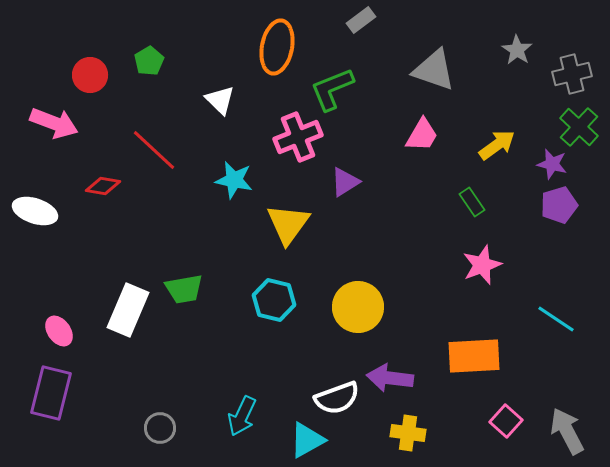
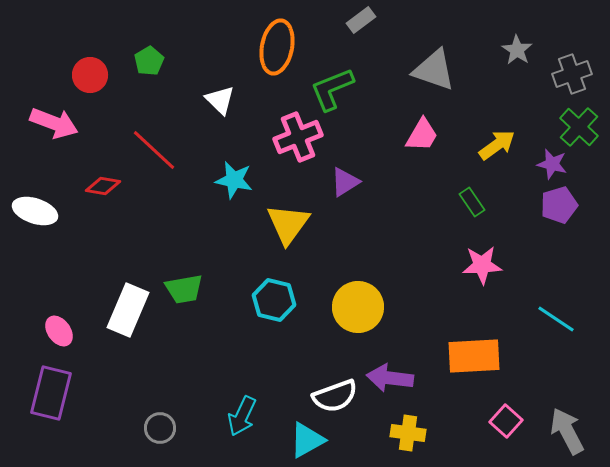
gray cross: rotated 6 degrees counterclockwise
pink star: rotated 18 degrees clockwise
white semicircle: moved 2 px left, 2 px up
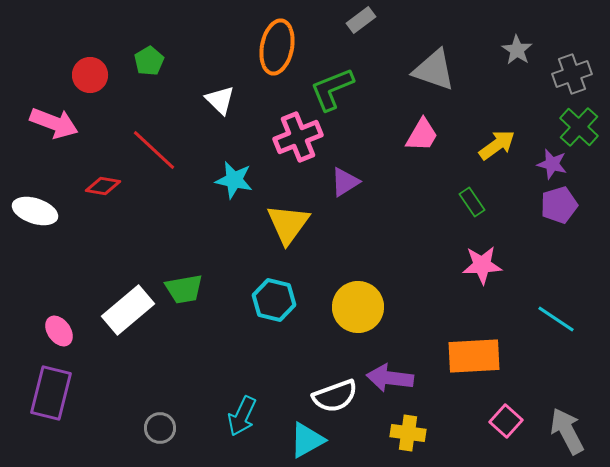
white rectangle: rotated 27 degrees clockwise
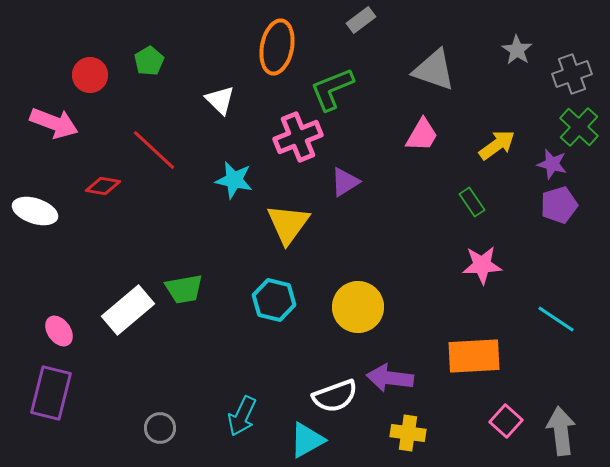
gray arrow: moved 6 px left; rotated 21 degrees clockwise
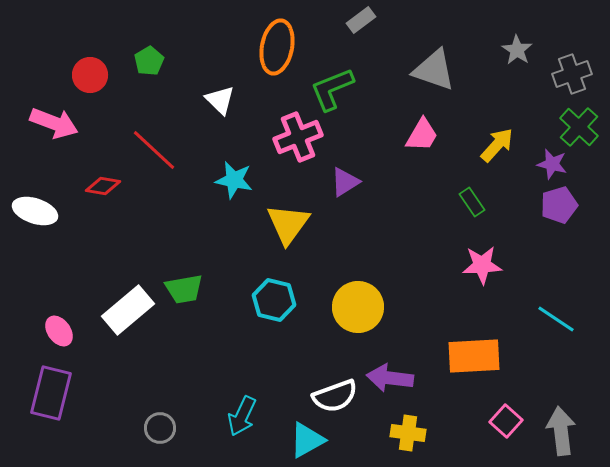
yellow arrow: rotated 12 degrees counterclockwise
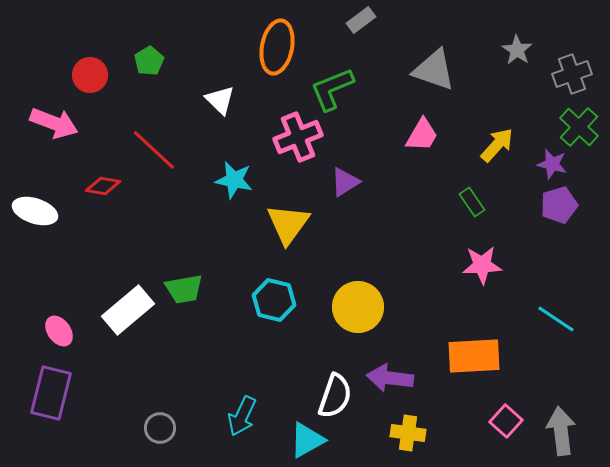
white semicircle: rotated 51 degrees counterclockwise
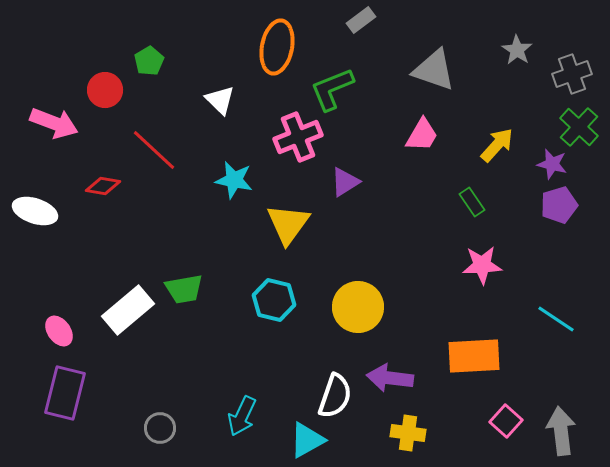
red circle: moved 15 px right, 15 px down
purple rectangle: moved 14 px right
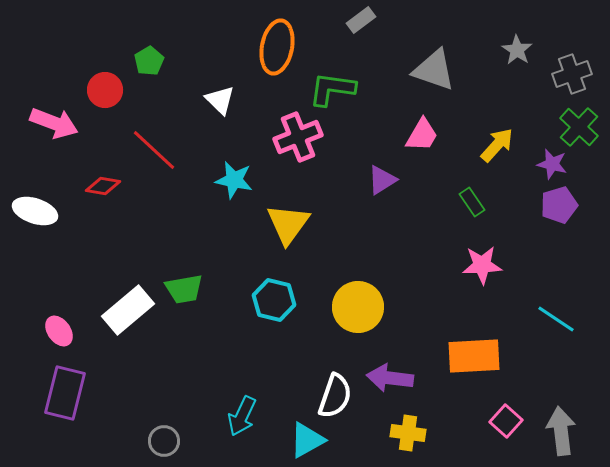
green L-shape: rotated 30 degrees clockwise
purple triangle: moved 37 px right, 2 px up
gray circle: moved 4 px right, 13 px down
